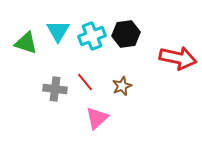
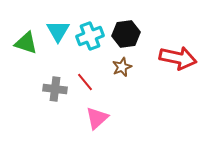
cyan cross: moved 2 px left
brown star: moved 19 px up
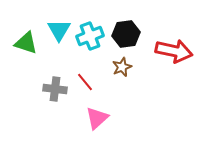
cyan triangle: moved 1 px right, 1 px up
red arrow: moved 4 px left, 7 px up
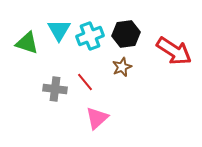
green triangle: moved 1 px right
red arrow: rotated 21 degrees clockwise
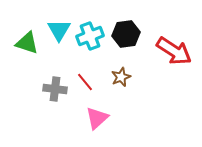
brown star: moved 1 px left, 10 px down
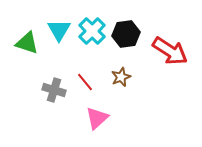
cyan cross: moved 2 px right, 5 px up; rotated 24 degrees counterclockwise
red arrow: moved 4 px left
gray cross: moved 1 px left, 1 px down; rotated 10 degrees clockwise
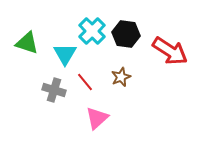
cyan triangle: moved 6 px right, 24 px down
black hexagon: rotated 16 degrees clockwise
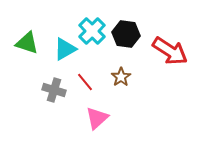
cyan triangle: moved 5 px up; rotated 30 degrees clockwise
brown star: rotated 12 degrees counterclockwise
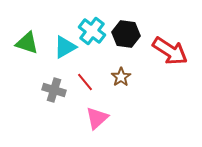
cyan cross: rotated 8 degrees counterclockwise
cyan triangle: moved 2 px up
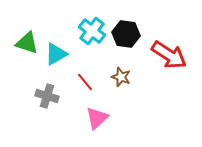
cyan triangle: moved 9 px left, 7 px down
red arrow: moved 1 px left, 4 px down
brown star: rotated 18 degrees counterclockwise
gray cross: moved 7 px left, 6 px down
